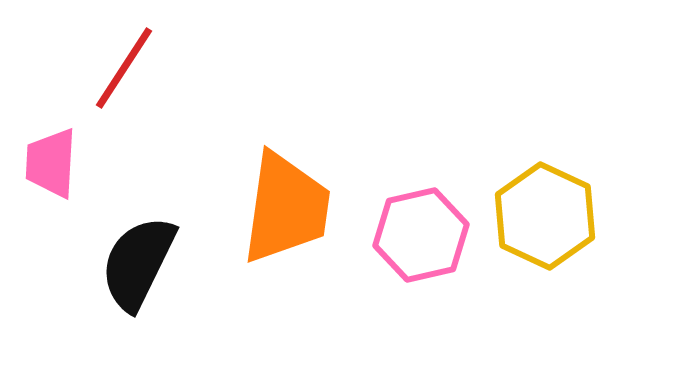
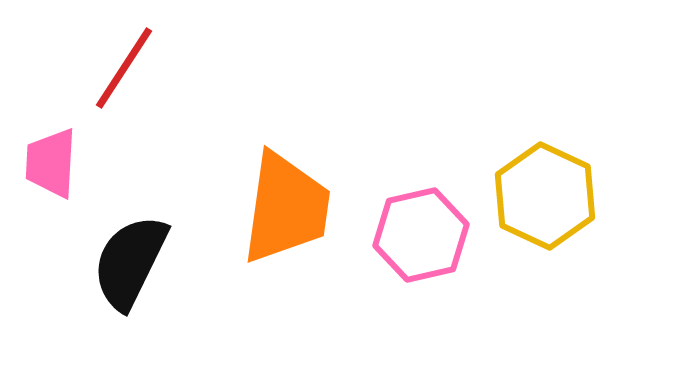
yellow hexagon: moved 20 px up
black semicircle: moved 8 px left, 1 px up
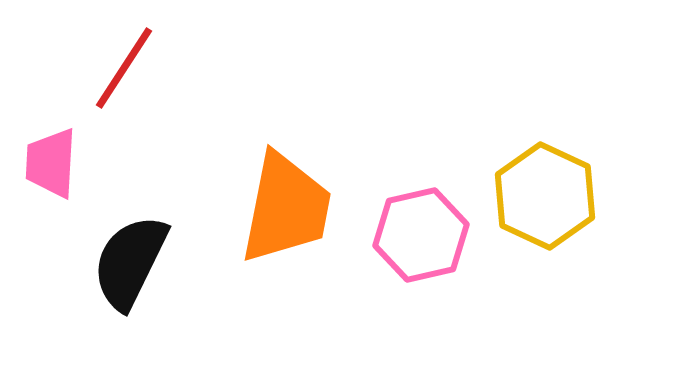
orange trapezoid: rotated 3 degrees clockwise
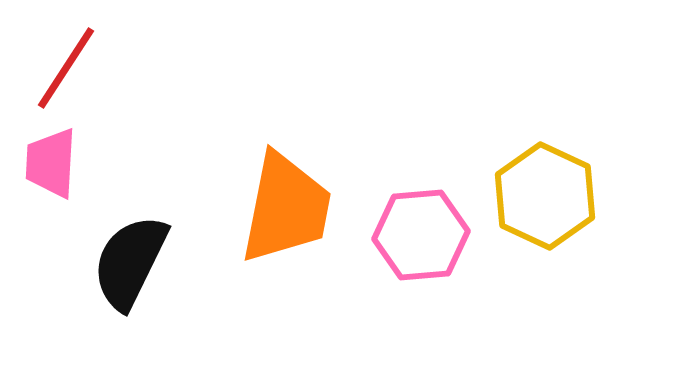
red line: moved 58 px left
pink hexagon: rotated 8 degrees clockwise
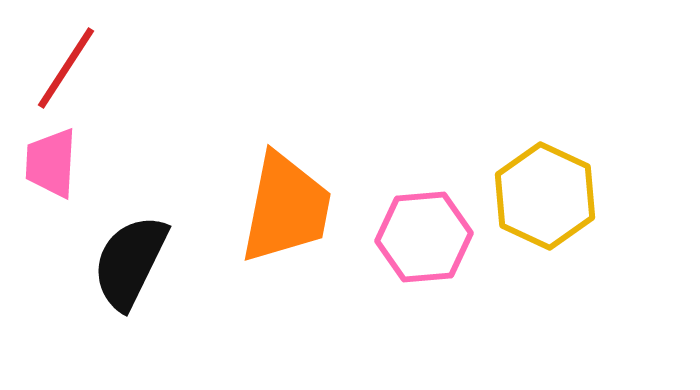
pink hexagon: moved 3 px right, 2 px down
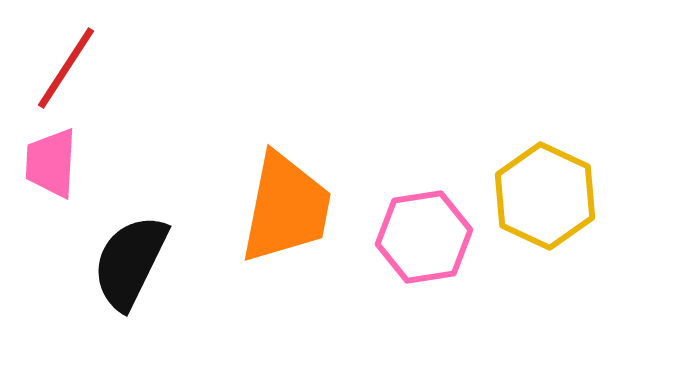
pink hexagon: rotated 4 degrees counterclockwise
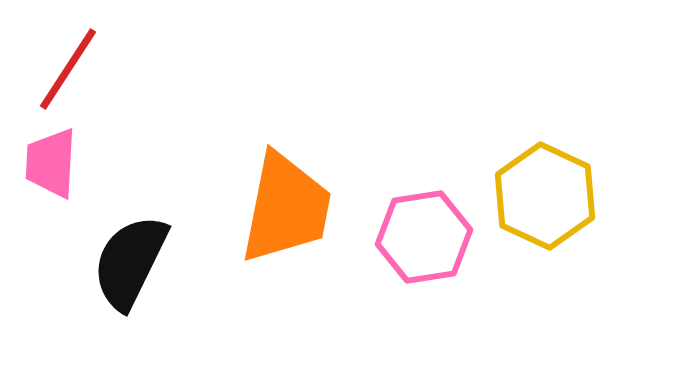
red line: moved 2 px right, 1 px down
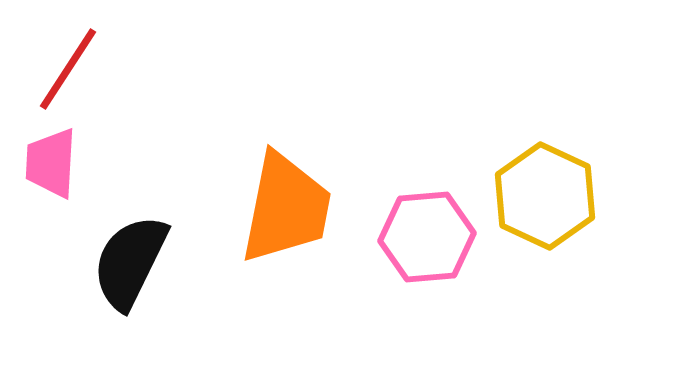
pink hexagon: moved 3 px right; rotated 4 degrees clockwise
